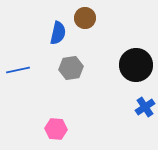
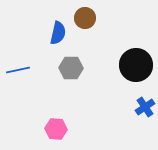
gray hexagon: rotated 10 degrees clockwise
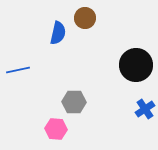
gray hexagon: moved 3 px right, 34 px down
blue cross: moved 2 px down
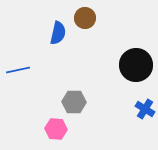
blue cross: rotated 24 degrees counterclockwise
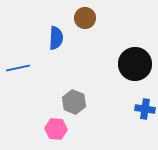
blue semicircle: moved 2 px left, 5 px down; rotated 10 degrees counterclockwise
black circle: moved 1 px left, 1 px up
blue line: moved 2 px up
gray hexagon: rotated 20 degrees clockwise
blue cross: rotated 24 degrees counterclockwise
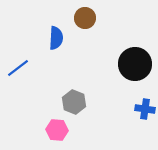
blue line: rotated 25 degrees counterclockwise
pink hexagon: moved 1 px right, 1 px down
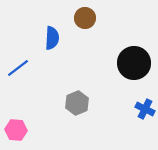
blue semicircle: moved 4 px left
black circle: moved 1 px left, 1 px up
gray hexagon: moved 3 px right, 1 px down; rotated 15 degrees clockwise
blue cross: rotated 18 degrees clockwise
pink hexagon: moved 41 px left
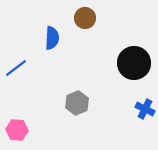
blue line: moved 2 px left
pink hexagon: moved 1 px right
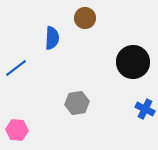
black circle: moved 1 px left, 1 px up
gray hexagon: rotated 15 degrees clockwise
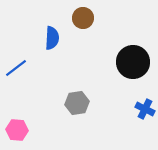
brown circle: moved 2 px left
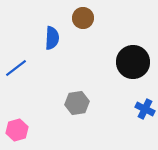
pink hexagon: rotated 20 degrees counterclockwise
